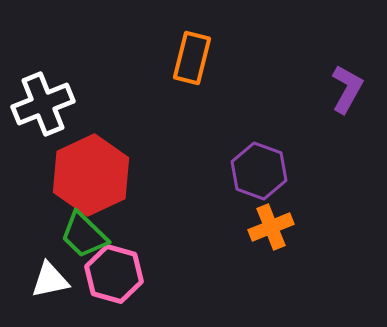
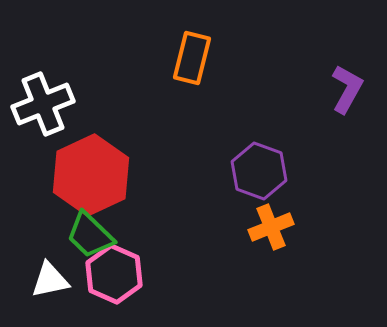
green trapezoid: moved 6 px right
pink hexagon: rotated 8 degrees clockwise
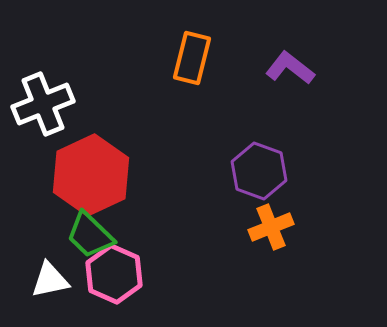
purple L-shape: moved 57 px left, 21 px up; rotated 81 degrees counterclockwise
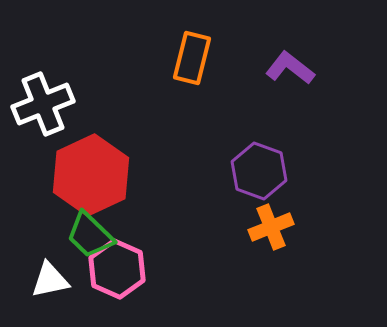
pink hexagon: moved 3 px right, 5 px up
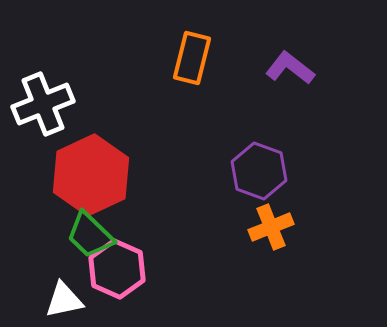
white triangle: moved 14 px right, 20 px down
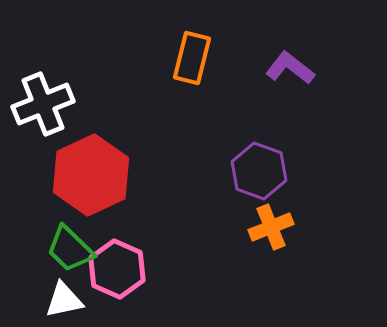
green trapezoid: moved 20 px left, 14 px down
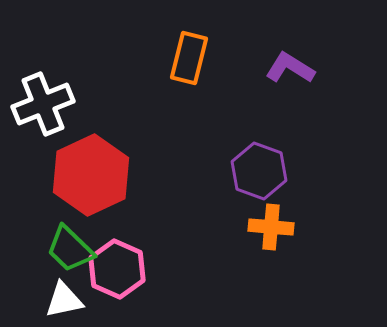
orange rectangle: moved 3 px left
purple L-shape: rotated 6 degrees counterclockwise
orange cross: rotated 27 degrees clockwise
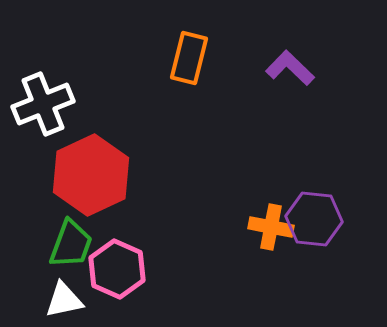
purple L-shape: rotated 12 degrees clockwise
purple hexagon: moved 55 px right, 48 px down; rotated 14 degrees counterclockwise
orange cross: rotated 6 degrees clockwise
green trapezoid: moved 1 px right, 5 px up; rotated 114 degrees counterclockwise
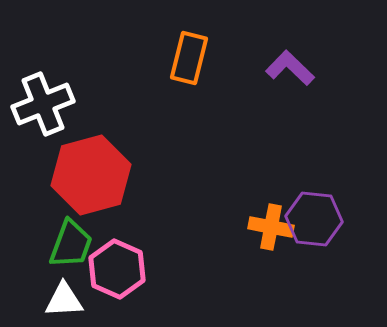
red hexagon: rotated 10 degrees clockwise
white triangle: rotated 9 degrees clockwise
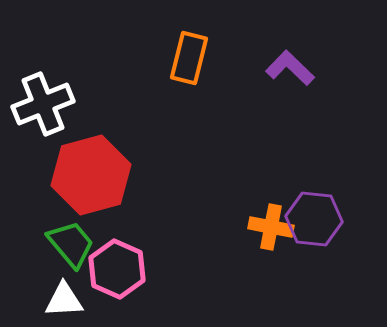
green trapezoid: rotated 60 degrees counterclockwise
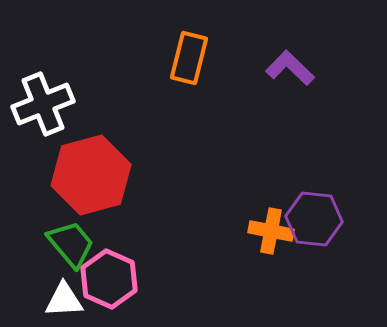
orange cross: moved 4 px down
pink hexagon: moved 8 px left, 10 px down
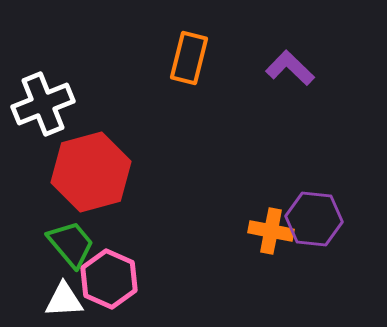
red hexagon: moved 3 px up
